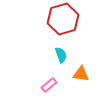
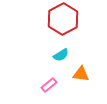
red hexagon: rotated 12 degrees counterclockwise
cyan semicircle: rotated 77 degrees clockwise
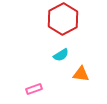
pink rectangle: moved 15 px left, 4 px down; rotated 21 degrees clockwise
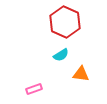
red hexagon: moved 2 px right, 3 px down; rotated 8 degrees counterclockwise
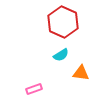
red hexagon: moved 2 px left
orange triangle: moved 1 px up
